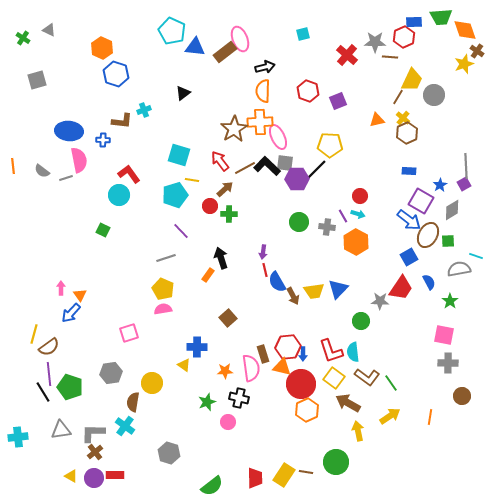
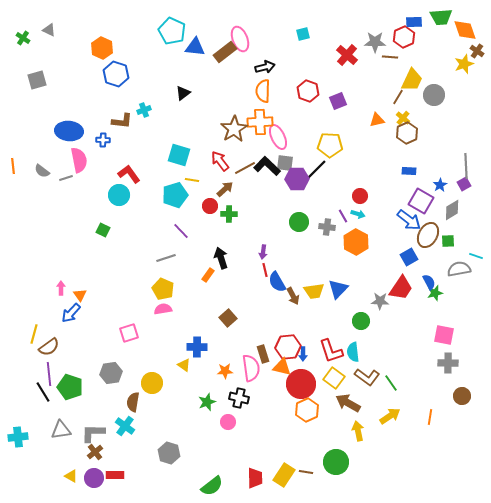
green star at (450, 301): moved 15 px left, 8 px up; rotated 21 degrees clockwise
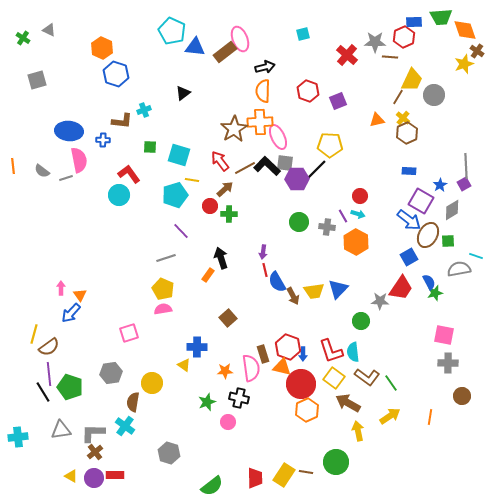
green square at (103, 230): moved 47 px right, 83 px up; rotated 24 degrees counterclockwise
red hexagon at (288, 347): rotated 25 degrees clockwise
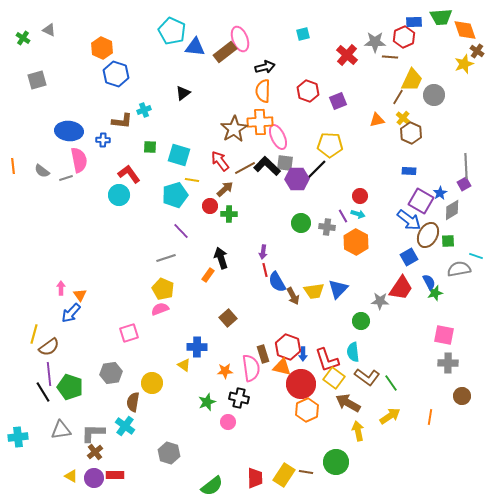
brown hexagon at (407, 133): moved 4 px right; rotated 10 degrees counterclockwise
blue star at (440, 185): moved 8 px down
green circle at (299, 222): moved 2 px right, 1 px down
pink semicircle at (163, 309): moved 3 px left; rotated 12 degrees counterclockwise
red L-shape at (331, 351): moved 4 px left, 9 px down
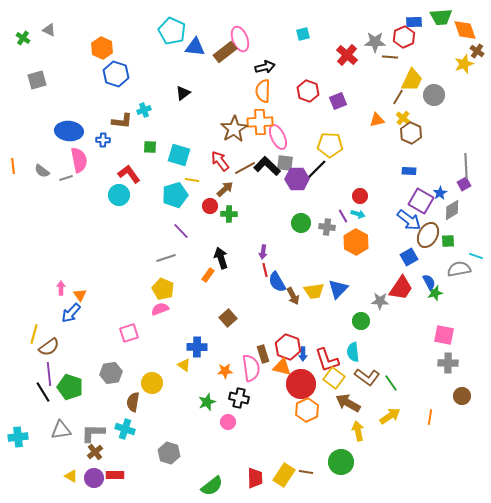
cyan cross at (125, 426): moved 3 px down; rotated 18 degrees counterclockwise
green circle at (336, 462): moved 5 px right
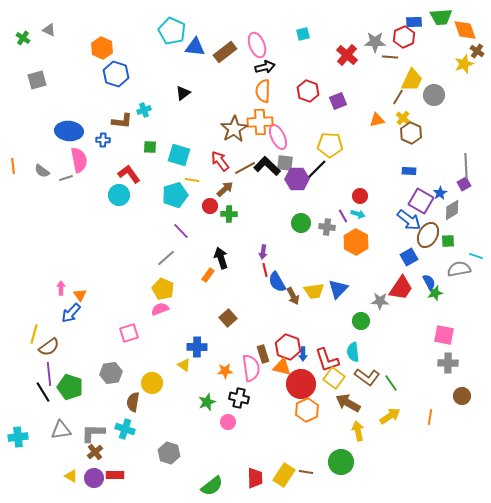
pink ellipse at (240, 39): moved 17 px right, 6 px down
gray line at (166, 258): rotated 24 degrees counterclockwise
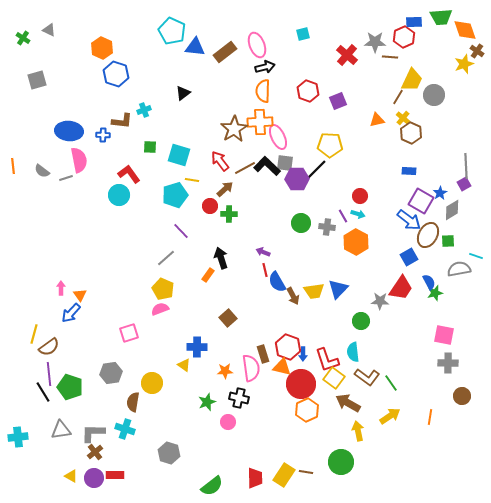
blue cross at (103, 140): moved 5 px up
purple arrow at (263, 252): rotated 104 degrees clockwise
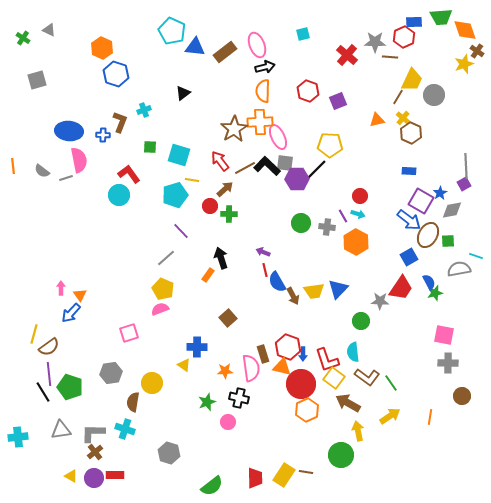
brown L-shape at (122, 121): moved 2 px left, 1 px down; rotated 75 degrees counterclockwise
gray diamond at (452, 210): rotated 20 degrees clockwise
green circle at (341, 462): moved 7 px up
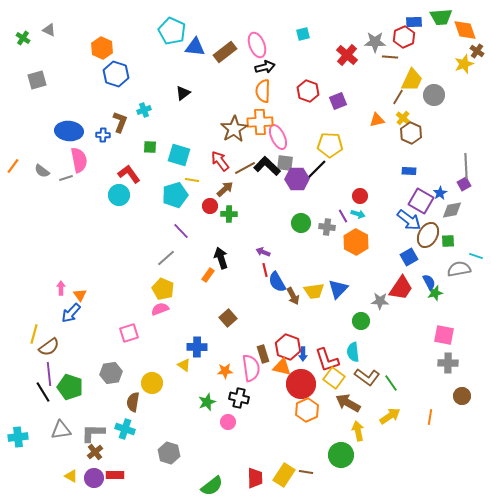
orange line at (13, 166): rotated 42 degrees clockwise
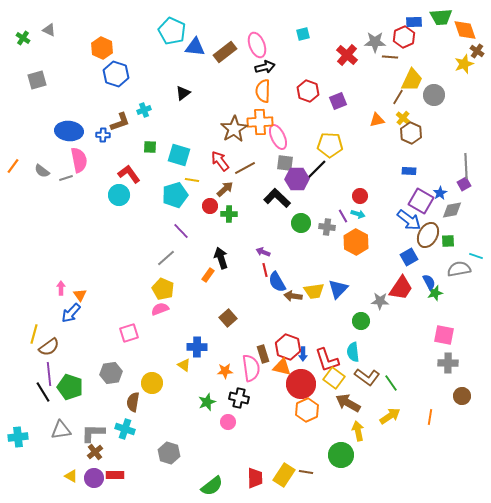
brown L-shape at (120, 122): rotated 50 degrees clockwise
black L-shape at (267, 166): moved 10 px right, 32 px down
brown arrow at (293, 296): rotated 126 degrees clockwise
